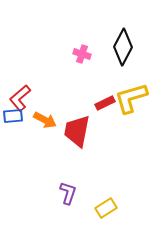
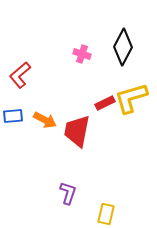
red L-shape: moved 23 px up
yellow rectangle: moved 6 px down; rotated 45 degrees counterclockwise
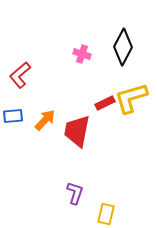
orange arrow: rotated 75 degrees counterclockwise
purple L-shape: moved 7 px right
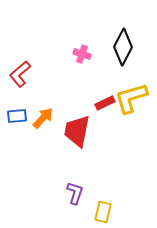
red L-shape: moved 1 px up
blue rectangle: moved 4 px right
orange arrow: moved 2 px left, 2 px up
yellow rectangle: moved 3 px left, 2 px up
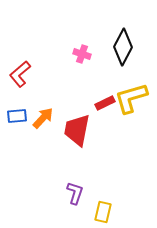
red trapezoid: moved 1 px up
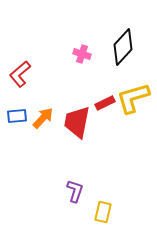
black diamond: rotated 15 degrees clockwise
yellow L-shape: moved 2 px right
red trapezoid: moved 8 px up
purple L-shape: moved 2 px up
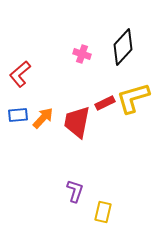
blue rectangle: moved 1 px right, 1 px up
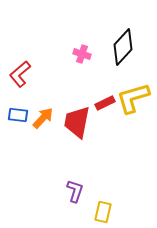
blue rectangle: rotated 12 degrees clockwise
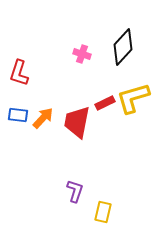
red L-shape: moved 1 px left, 1 px up; rotated 32 degrees counterclockwise
